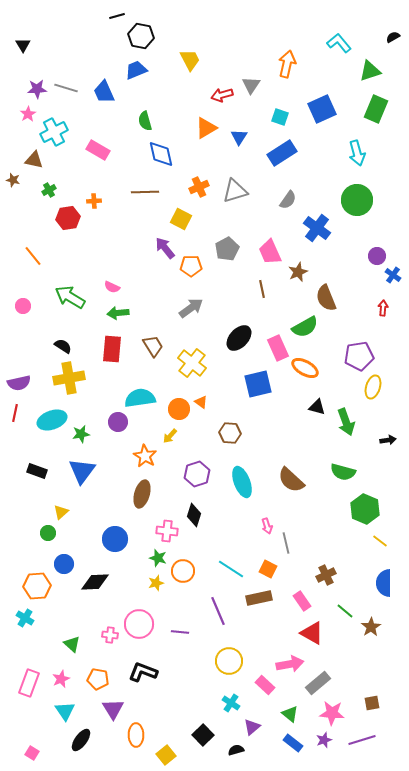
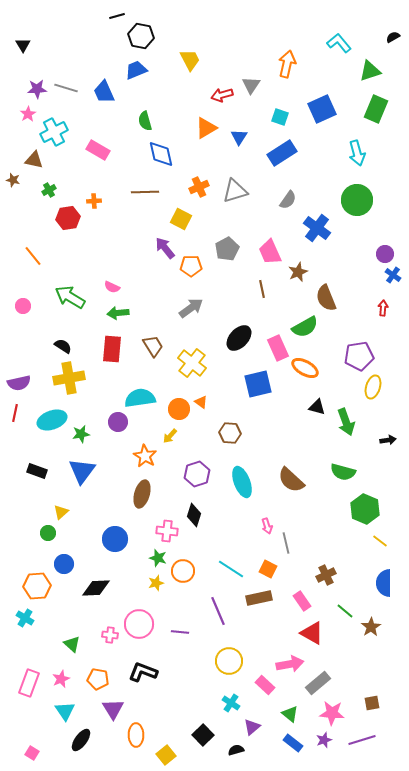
purple circle at (377, 256): moved 8 px right, 2 px up
black diamond at (95, 582): moved 1 px right, 6 px down
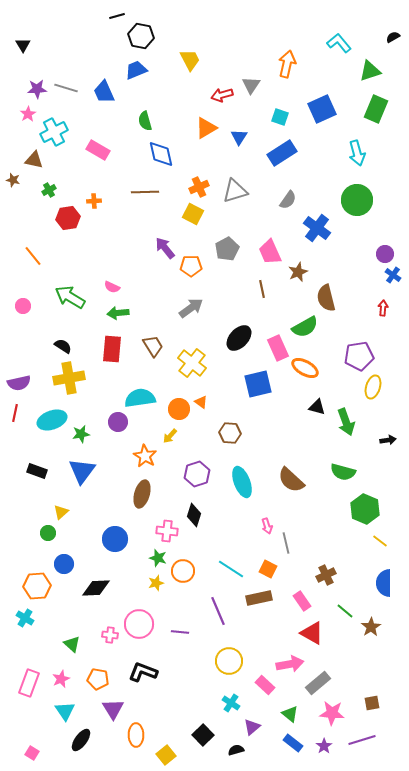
yellow square at (181, 219): moved 12 px right, 5 px up
brown semicircle at (326, 298): rotated 8 degrees clockwise
purple star at (324, 740): moved 6 px down; rotated 14 degrees counterclockwise
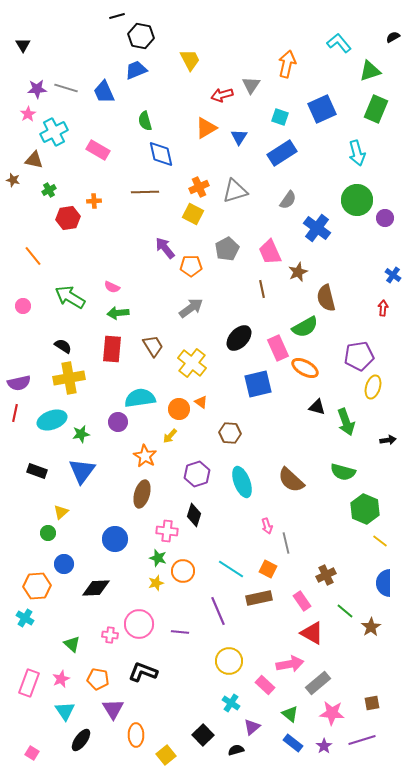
purple circle at (385, 254): moved 36 px up
